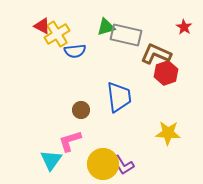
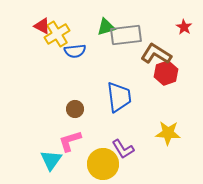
gray rectangle: rotated 20 degrees counterclockwise
brown L-shape: rotated 8 degrees clockwise
brown circle: moved 6 px left, 1 px up
purple L-shape: moved 16 px up
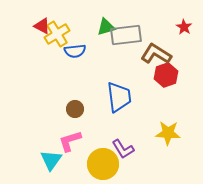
red hexagon: moved 2 px down
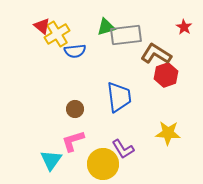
red triangle: rotated 12 degrees clockwise
pink L-shape: moved 3 px right
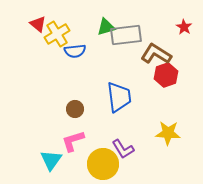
red triangle: moved 4 px left, 2 px up
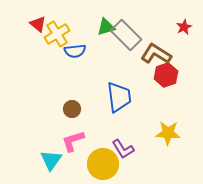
red star: rotated 14 degrees clockwise
gray rectangle: rotated 52 degrees clockwise
brown circle: moved 3 px left
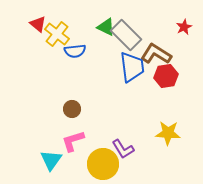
green triangle: rotated 42 degrees clockwise
yellow cross: rotated 20 degrees counterclockwise
red hexagon: moved 1 px down; rotated 10 degrees clockwise
blue trapezoid: moved 13 px right, 30 px up
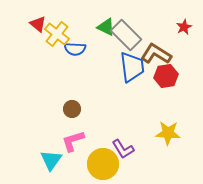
blue semicircle: moved 2 px up; rotated 10 degrees clockwise
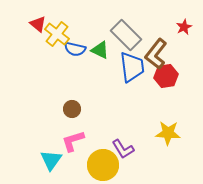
green triangle: moved 6 px left, 23 px down
blue semicircle: rotated 10 degrees clockwise
brown L-shape: rotated 84 degrees counterclockwise
yellow circle: moved 1 px down
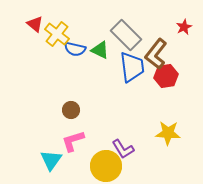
red triangle: moved 3 px left
brown circle: moved 1 px left, 1 px down
yellow circle: moved 3 px right, 1 px down
